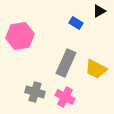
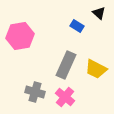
black triangle: moved 2 px down; rotated 48 degrees counterclockwise
blue rectangle: moved 1 px right, 3 px down
gray rectangle: moved 2 px down
pink cross: rotated 12 degrees clockwise
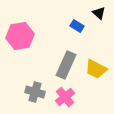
pink cross: rotated 12 degrees clockwise
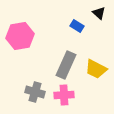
pink cross: moved 1 px left, 2 px up; rotated 36 degrees clockwise
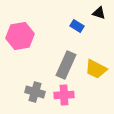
black triangle: rotated 24 degrees counterclockwise
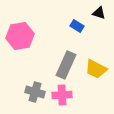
pink cross: moved 2 px left
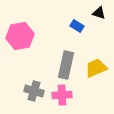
gray rectangle: rotated 12 degrees counterclockwise
yellow trapezoid: moved 1 px up; rotated 130 degrees clockwise
gray cross: moved 1 px left, 1 px up
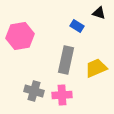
gray rectangle: moved 5 px up
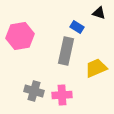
blue rectangle: moved 1 px down
gray rectangle: moved 9 px up
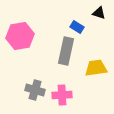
yellow trapezoid: rotated 15 degrees clockwise
gray cross: moved 1 px right, 1 px up
